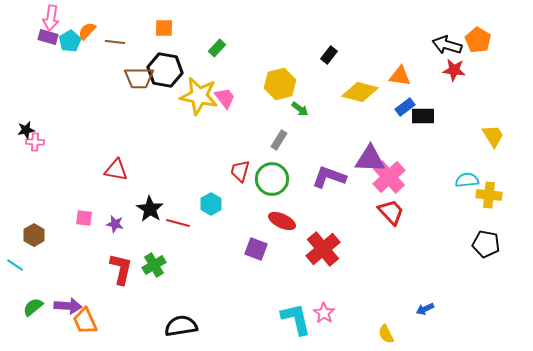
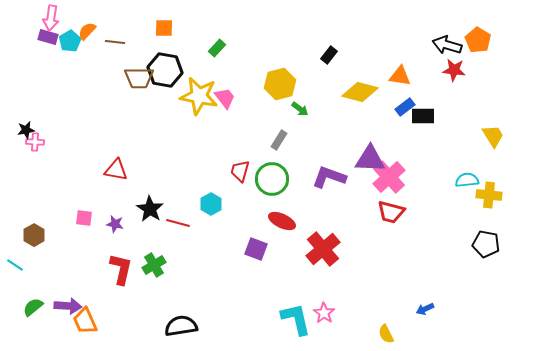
red trapezoid at (391, 212): rotated 148 degrees clockwise
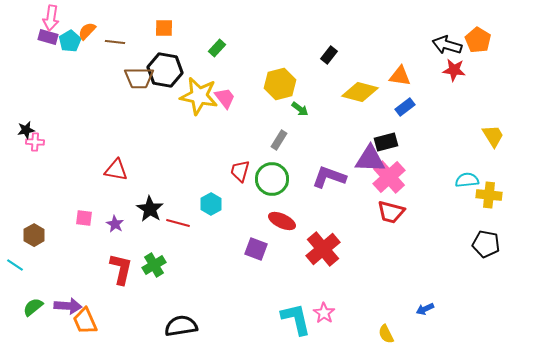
black rectangle at (423, 116): moved 37 px left, 26 px down; rotated 15 degrees counterclockwise
purple star at (115, 224): rotated 18 degrees clockwise
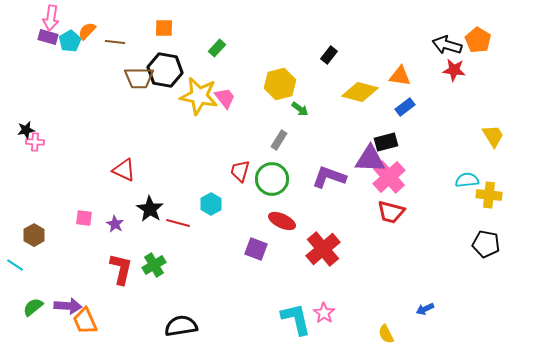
red triangle at (116, 170): moved 8 px right; rotated 15 degrees clockwise
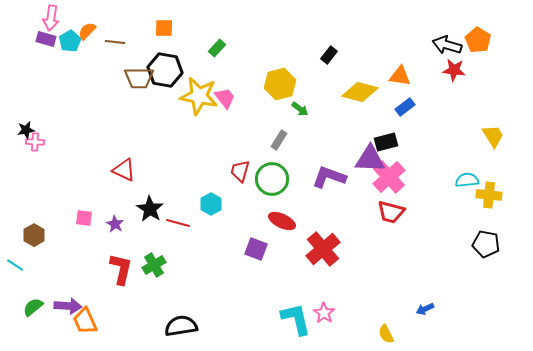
purple rectangle at (48, 37): moved 2 px left, 2 px down
